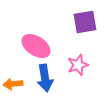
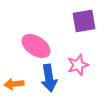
purple square: moved 1 px left, 1 px up
blue arrow: moved 4 px right
orange arrow: moved 1 px right
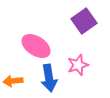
purple square: rotated 25 degrees counterclockwise
orange arrow: moved 1 px left, 3 px up
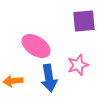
purple square: rotated 30 degrees clockwise
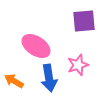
orange arrow: moved 1 px right; rotated 36 degrees clockwise
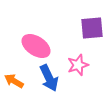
purple square: moved 8 px right, 7 px down
blue arrow: rotated 16 degrees counterclockwise
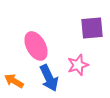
pink ellipse: rotated 28 degrees clockwise
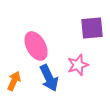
orange arrow: rotated 84 degrees clockwise
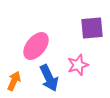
pink ellipse: rotated 68 degrees clockwise
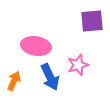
purple square: moved 7 px up
pink ellipse: rotated 60 degrees clockwise
blue arrow: moved 1 px right, 1 px up
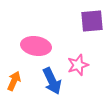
blue arrow: moved 2 px right, 4 px down
